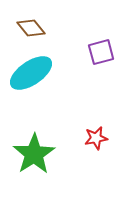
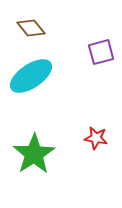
cyan ellipse: moved 3 px down
red star: rotated 20 degrees clockwise
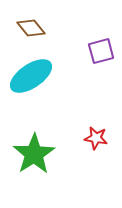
purple square: moved 1 px up
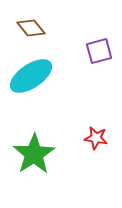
purple square: moved 2 px left
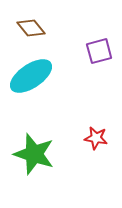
green star: rotated 21 degrees counterclockwise
